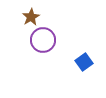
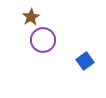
blue square: moved 1 px right, 1 px up
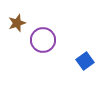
brown star: moved 14 px left, 6 px down; rotated 12 degrees clockwise
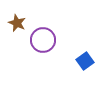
brown star: rotated 30 degrees counterclockwise
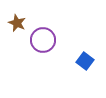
blue square: rotated 18 degrees counterclockwise
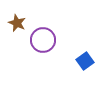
blue square: rotated 18 degrees clockwise
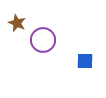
blue square: rotated 36 degrees clockwise
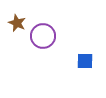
purple circle: moved 4 px up
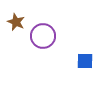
brown star: moved 1 px left, 1 px up
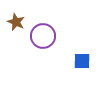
blue square: moved 3 px left
